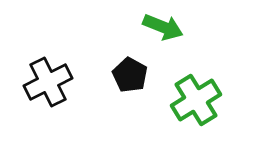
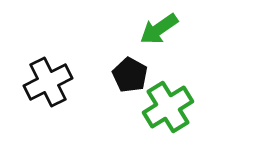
green arrow: moved 4 px left, 2 px down; rotated 123 degrees clockwise
green cross: moved 28 px left, 7 px down
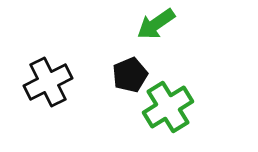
green arrow: moved 3 px left, 5 px up
black pentagon: rotated 20 degrees clockwise
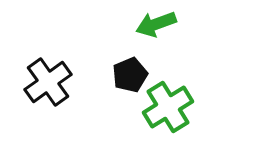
green arrow: rotated 15 degrees clockwise
black cross: rotated 9 degrees counterclockwise
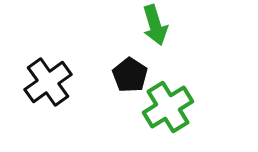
green arrow: moved 1 px left, 1 px down; rotated 87 degrees counterclockwise
black pentagon: rotated 16 degrees counterclockwise
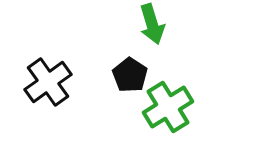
green arrow: moved 3 px left, 1 px up
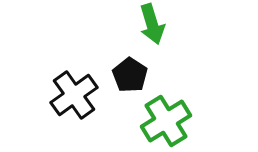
black cross: moved 26 px right, 13 px down
green cross: moved 2 px left, 14 px down
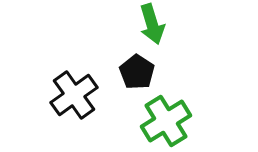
black pentagon: moved 7 px right, 3 px up
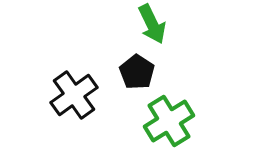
green arrow: rotated 9 degrees counterclockwise
green cross: moved 3 px right
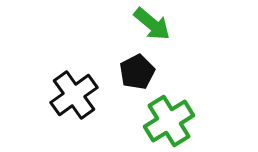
green arrow: rotated 24 degrees counterclockwise
black pentagon: rotated 12 degrees clockwise
